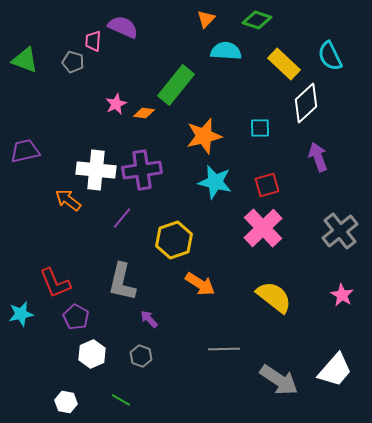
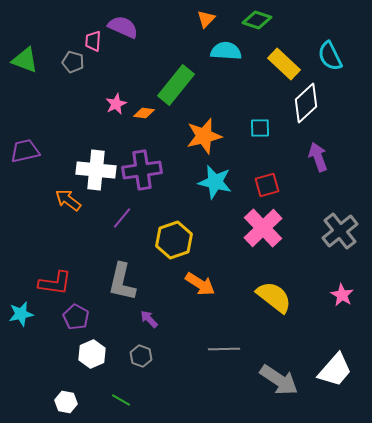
red L-shape at (55, 283): rotated 60 degrees counterclockwise
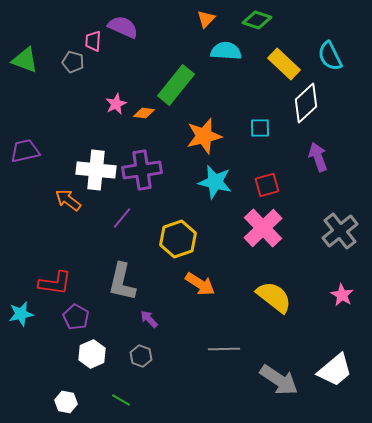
yellow hexagon at (174, 240): moved 4 px right, 1 px up
white trapezoid at (335, 370): rotated 9 degrees clockwise
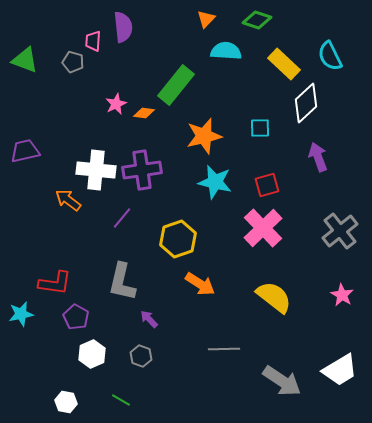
purple semicircle at (123, 27): rotated 60 degrees clockwise
white trapezoid at (335, 370): moved 5 px right; rotated 9 degrees clockwise
gray arrow at (279, 380): moved 3 px right, 1 px down
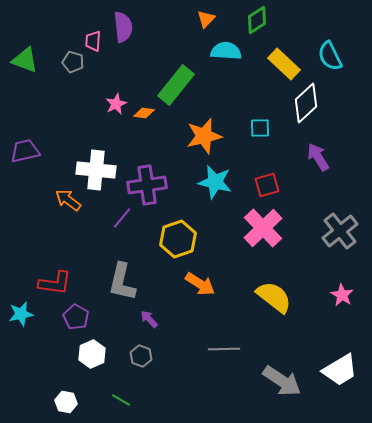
green diamond at (257, 20): rotated 52 degrees counterclockwise
purple arrow at (318, 157): rotated 12 degrees counterclockwise
purple cross at (142, 170): moved 5 px right, 15 px down
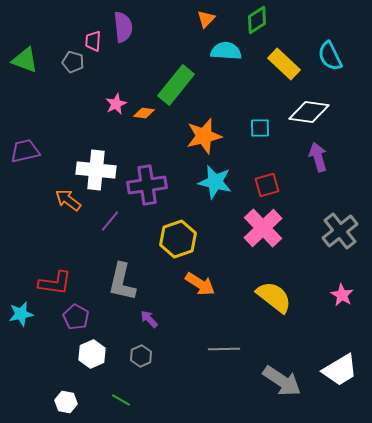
white diamond at (306, 103): moved 3 px right, 9 px down; rotated 51 degrees clockwise
purple arrow at (318, 157): rotated 16 degrees clockwise
purple line at (122, 218): moved 12 px left, 3 px down
gray hexagon at (141, 356): rotated 15 degrees clockwise
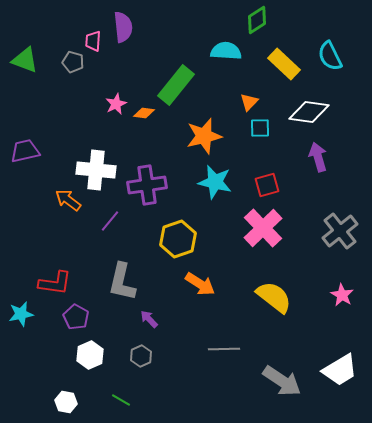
orange triangle at (206, 19): moved 43 px right, 83 px down
white hexagon at (92, 354): moved 2 px left, 1 px down
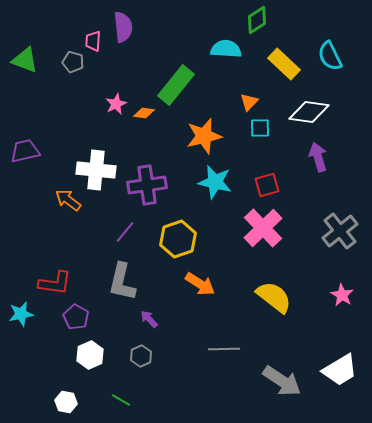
cyan semicircle at (226, 51): moved 2 px up
purple line at (110, 221): moved 15 px right, 11 px down
